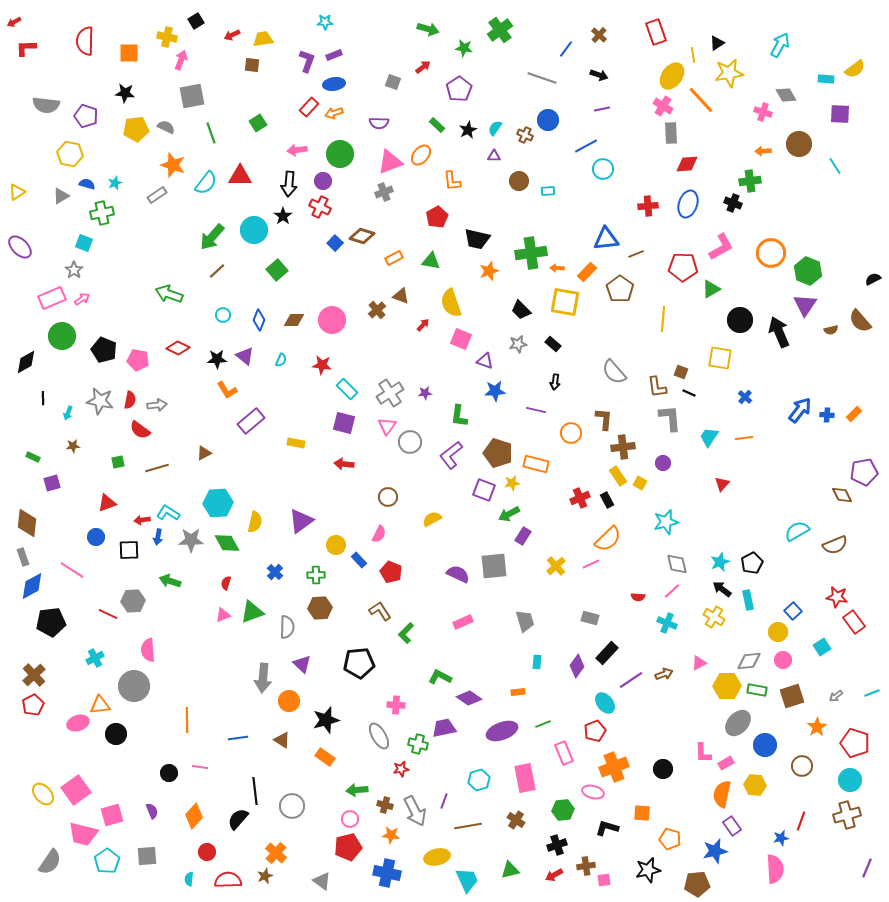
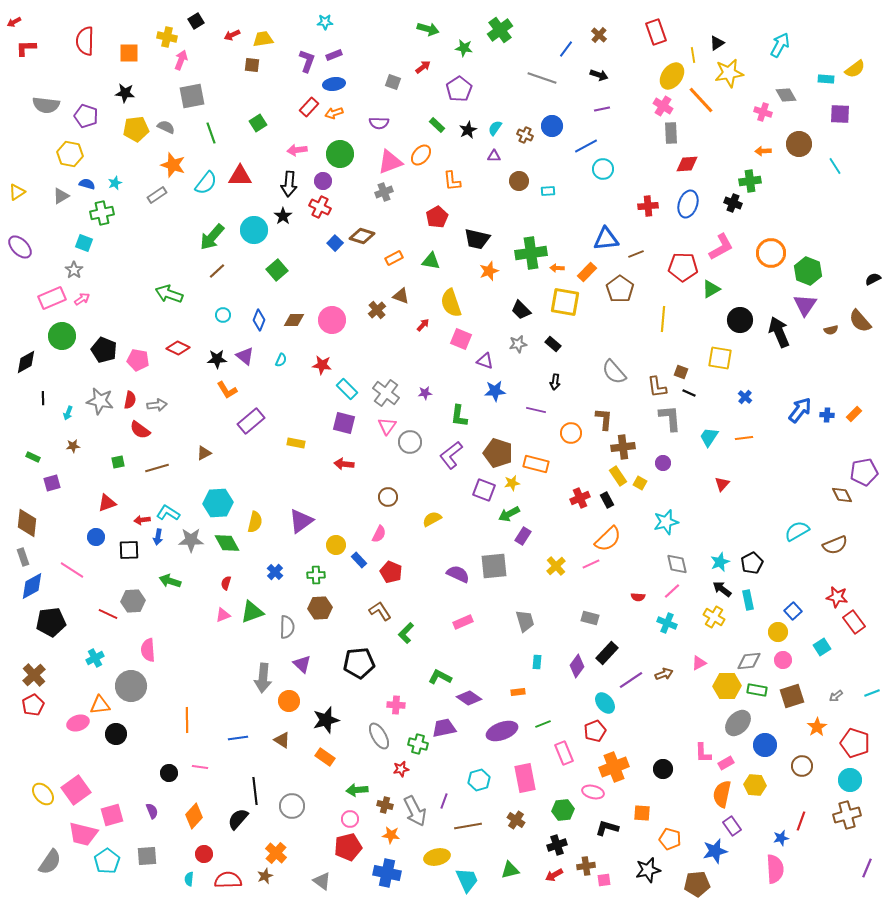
blue circle at (548, 120): moved 4 px right, 6 px down
gray cross at (390, 393): moved 4 px left; rotated 20 degrees counterclockwise
gray circle at (134, 686): moved 3 px left
red circle at (207, 852): moved 3 px left, 2 px down
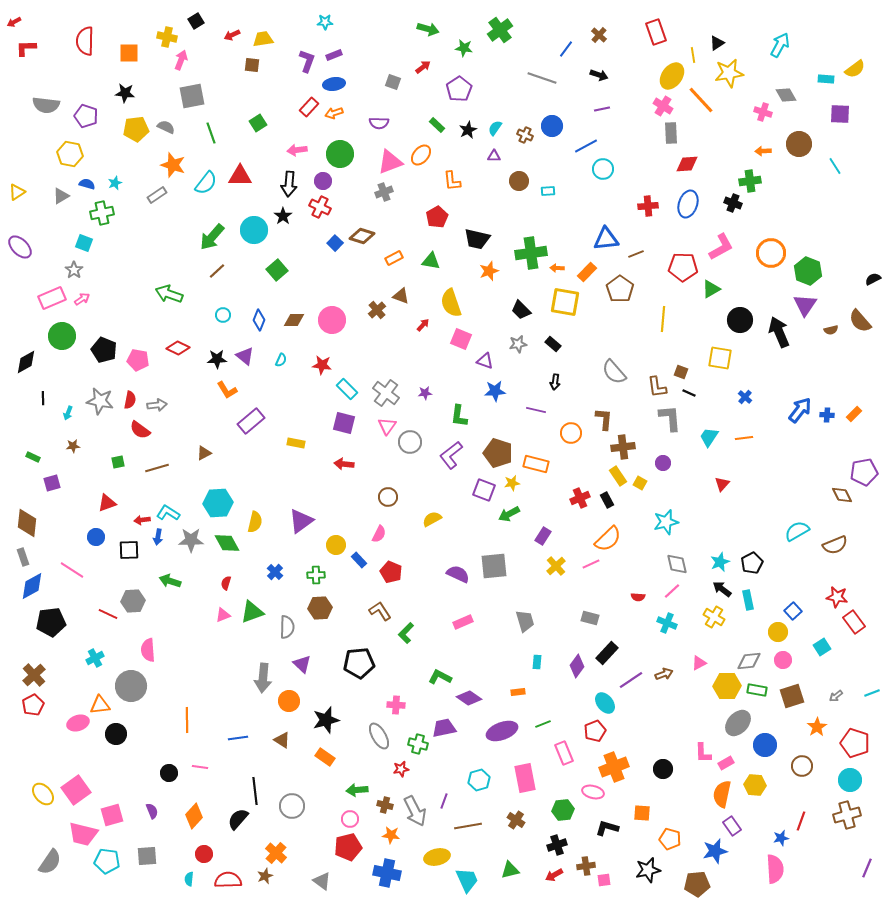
purple rectangle at (523, 536): moved 20 px right
cyan pentagon at (107, 861): rotated 30 degrees counterclockwise
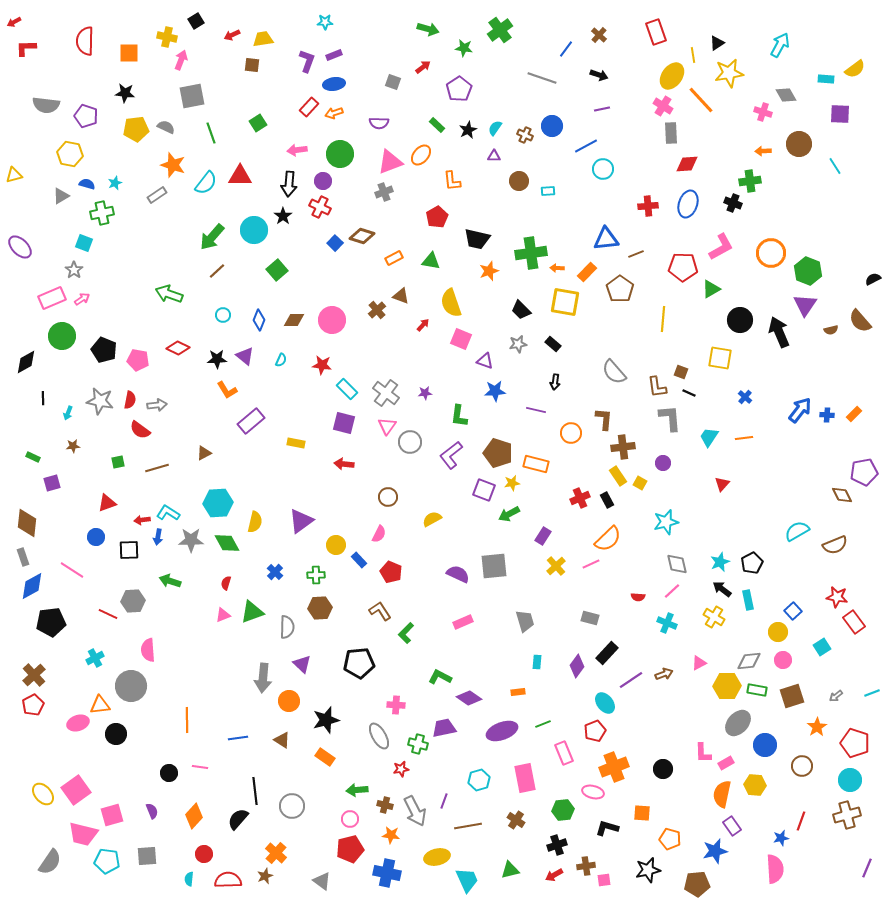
yellow triangle at (17, 192): moved 3 px left, 17 px up; rotated 18 degrees clockwise
red pentagon at (348, 847): moved 2 px right, 2 px down
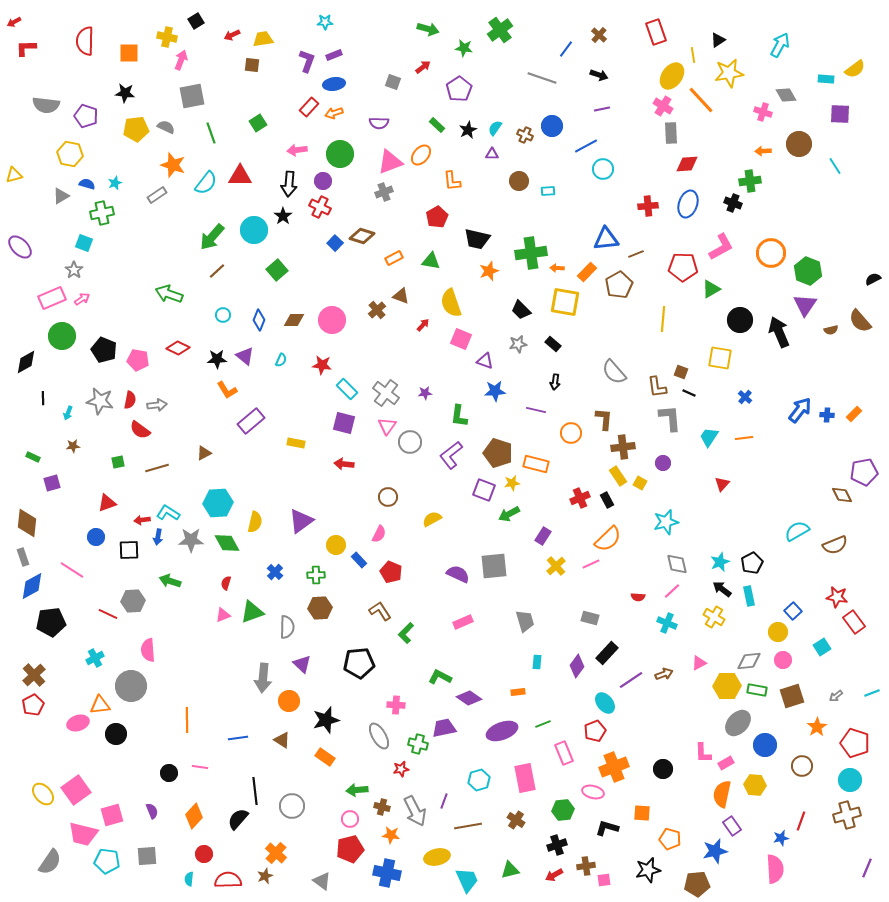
black triangle at (717, 43): moved 1 px right, 3 px up
purple triangle at (494, 156): moved 2 px left, 2 px up
brown pentagon at (620, 289): moved 1 px left, 4 px up; rotated 8 degrees clockwise
cyan rectangle at (748, 600): moved 1 px right, 4 px up
brown cross at (385, 805): moved 3 px left, 2 px down
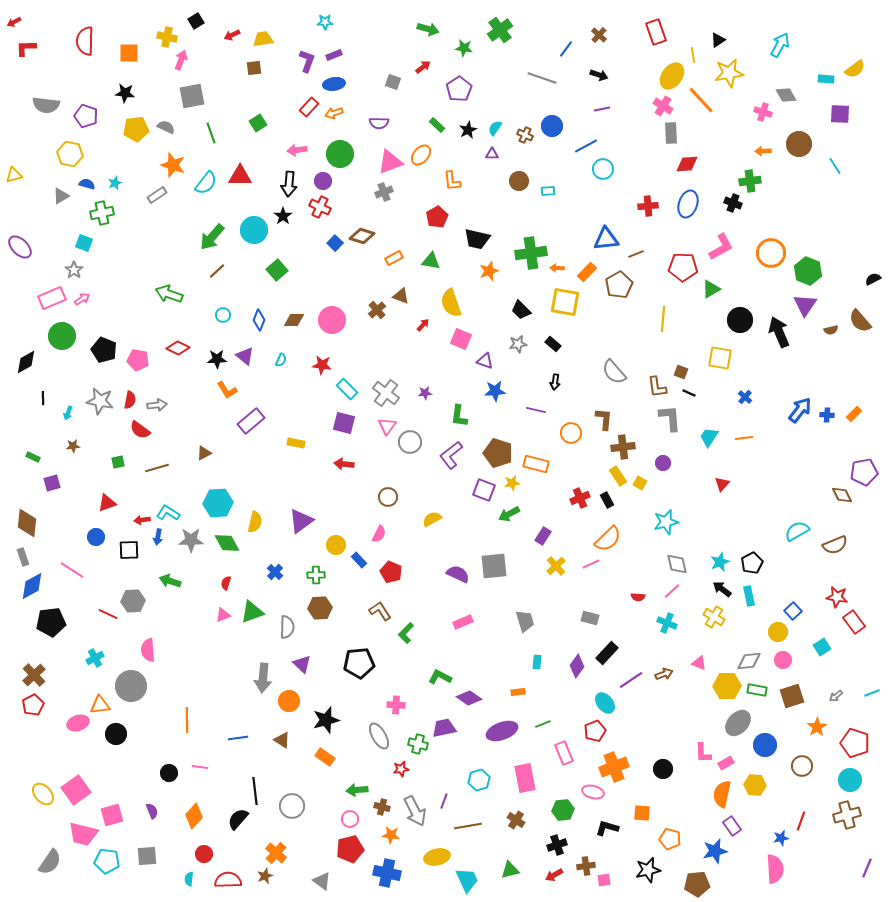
brown square at (252, 65): moved 2 px right, 3 px down; rotated 14 degrees counterclockwise
pink triangle at (699, 663): rotated 49 degrees clockwise
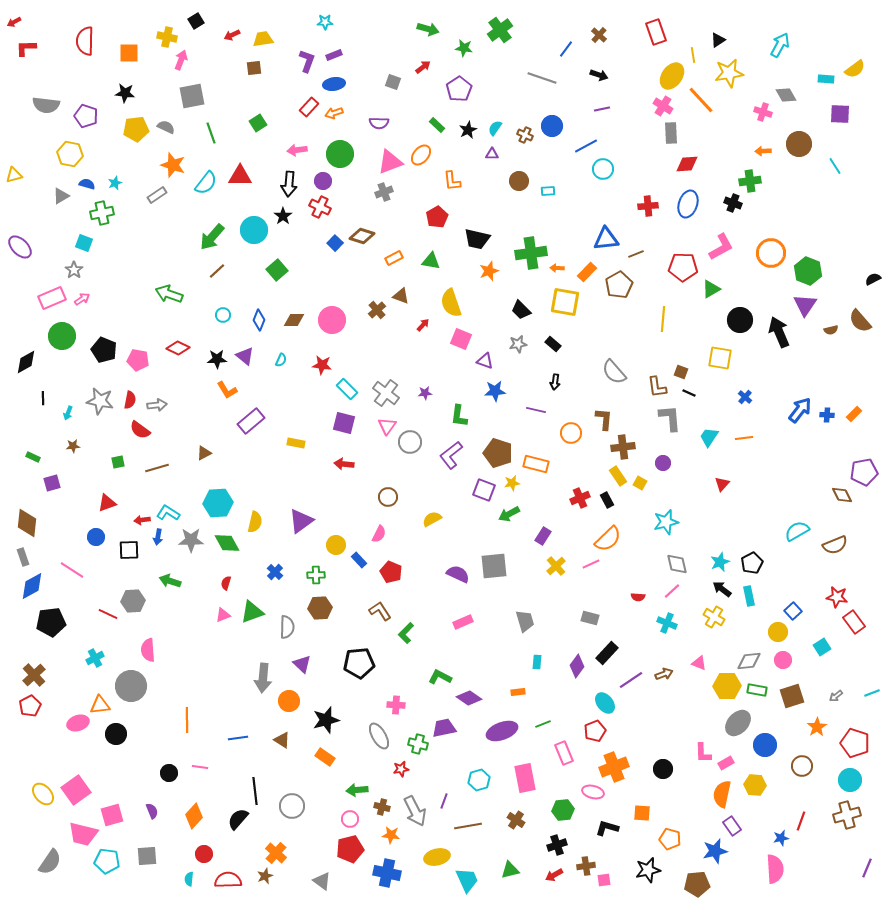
red pentagon at (33, 705): moved 3 px left, 1 px down
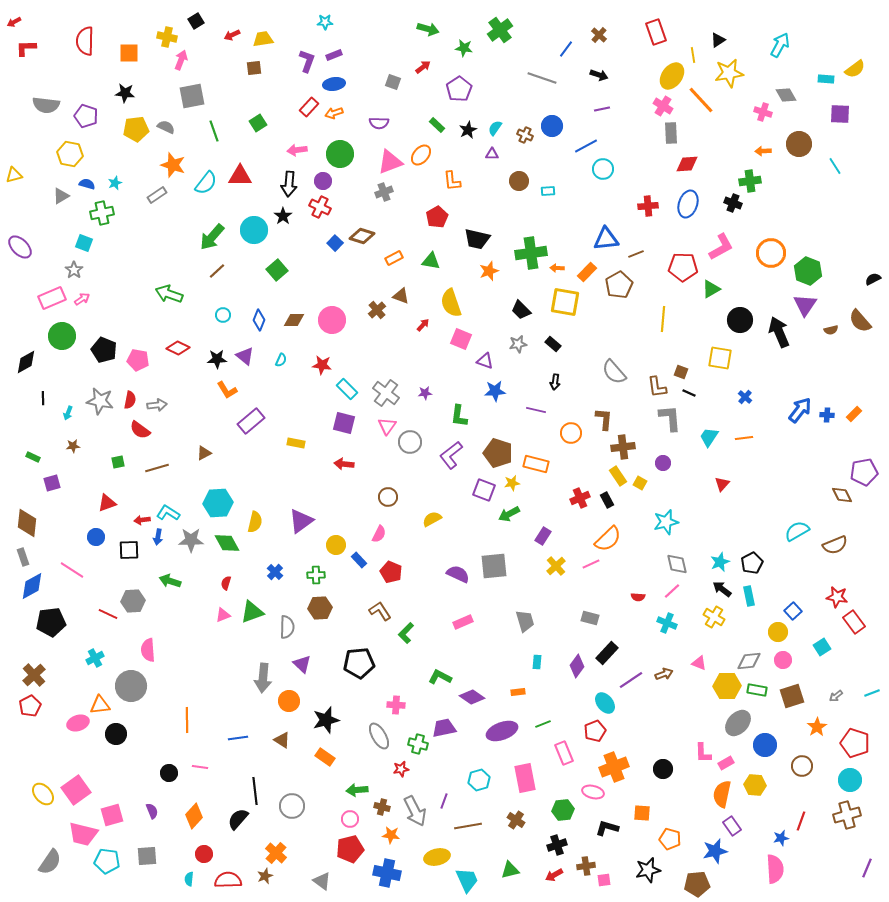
green line at (211, 133): moved 3 px right, 2 px up
purple diamond at (469, 698): moved 3 px right, 1 px up
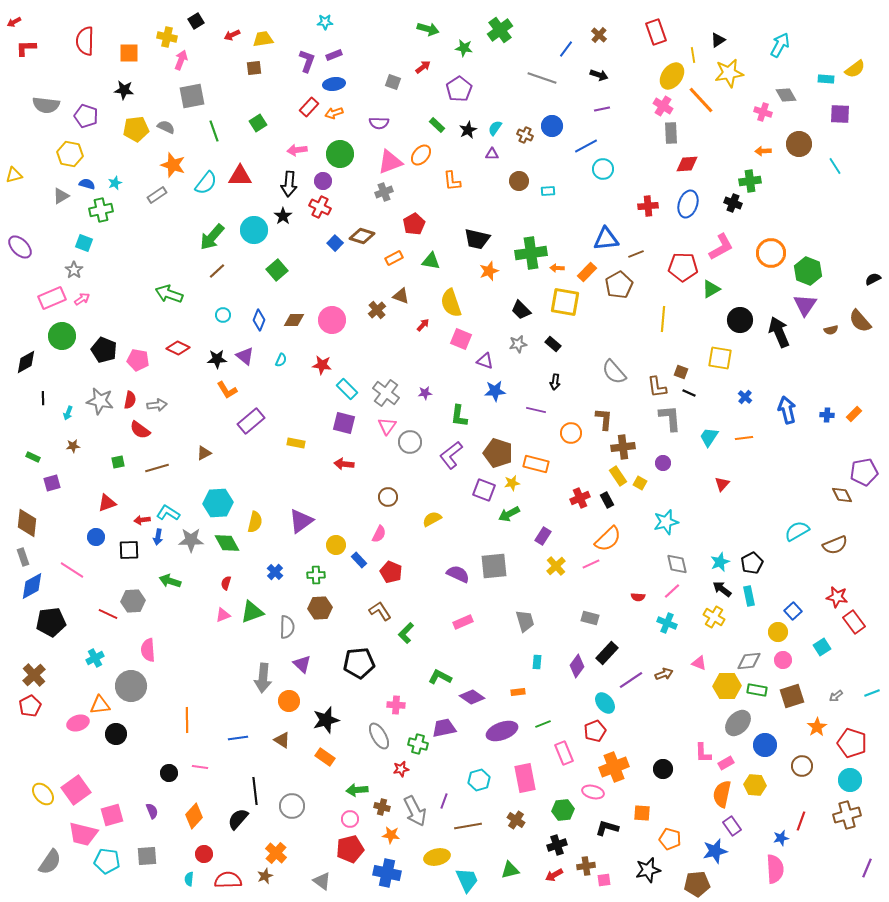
black star at (125, 93): moved 1 px left, 3 px up
green cross at (102, 213): moved 1 px left, 3 px up
red pentagon at (437, 217): moved 23 px left, 7 px down
blue arrow at (800, 410): moved 13 px left; rotated 52 degrees counterclockwise
red pentagon at (855, 743): moved 3 px left
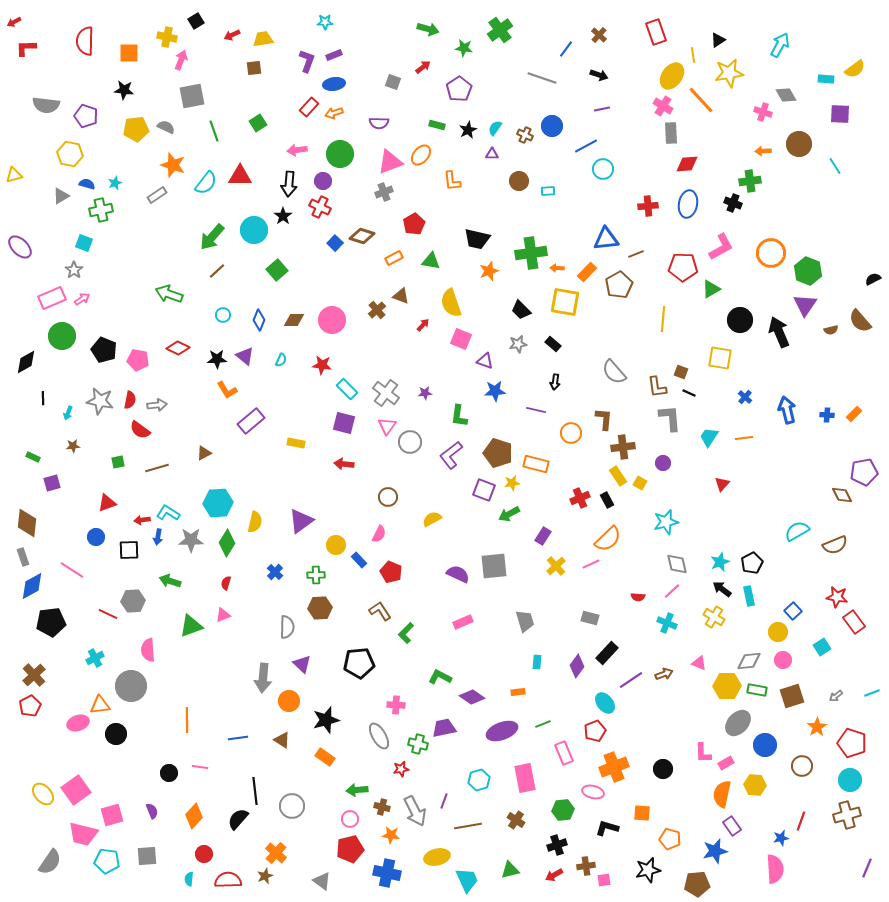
green rectangle at (437, 125): rotated 28 degrees counterclockwise
blue ellipse at (688, 204): rotated 8 degrees counterclockwise
green diamond at (227, 543): rotated 60 degrees clockwise
green triangle at (252, 612): moved 61 px left, 14 px down
